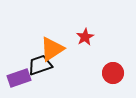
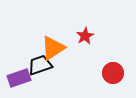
red star: moved 1 px up
orange triangle: moved 1 px right, 1 px up
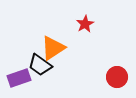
red star: moved 12 px up
black trapezoid: rotated 125 degrees counterclockwise
red circle: moved 4 px right, 4 px down
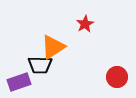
orange triangle: moved 1 px up
black trapezoid: rotated 35 degrees counterclockwise
purple rectangle: moved 4 px down
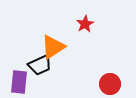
black trapezoid: rotated 25 degrees counterclockwise
red circle: moved 7 px left, 7 px down
purple rectangle: rotated 65 degrees counterclockwise
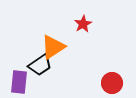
red star: moved 2 px left
black trapezoid: rotated 10 degrees counterclockwise
red circle: moved 2 px right, 1 px up
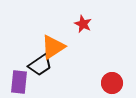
red star: rotated 18 degrees counterclockwise
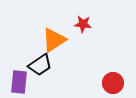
red star: rotated 18 degrees counterclockwise
orange triangle: moved 1 px right, 7 px up
red circle: moved 1 px right
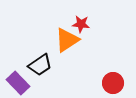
red star: moved 2 px left
orange triangle: moved 13 px right
purple rectangle: moved 1 px left, 1 px down; rotated 50 degrees counterclockwise
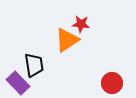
black trapezoid: moved 6 px left; rotated 65 degrees counterclockwise
red circle: moved 1 px left
